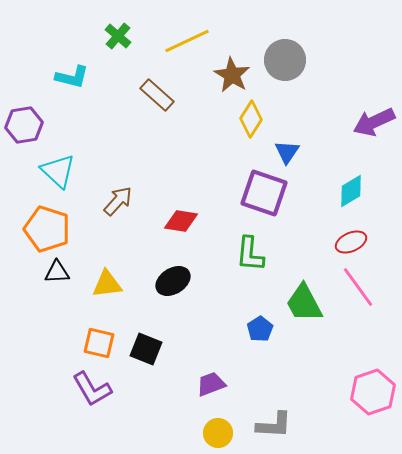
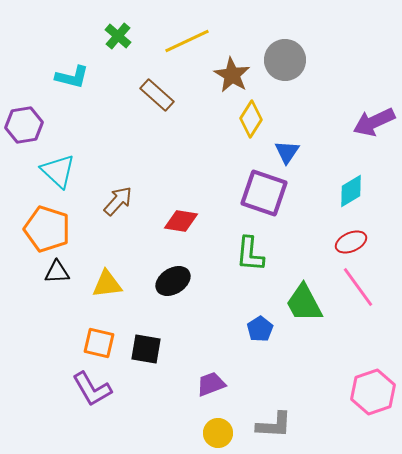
black square: rotated 12 degrees counterclockwise
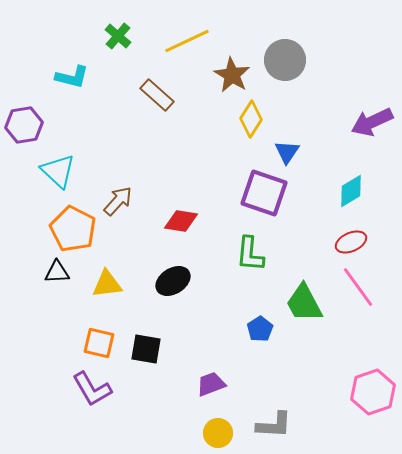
purple arrow: moved 2 px left
orange pentagon: moved 26 px right; rotated 9 degrees clockwise
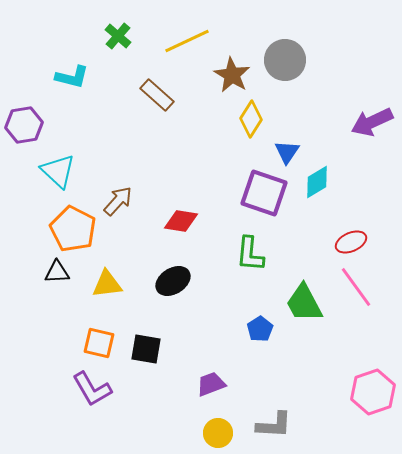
cyan diamond: moved 34 px left, 9 px up
pink line: moved 2 px left
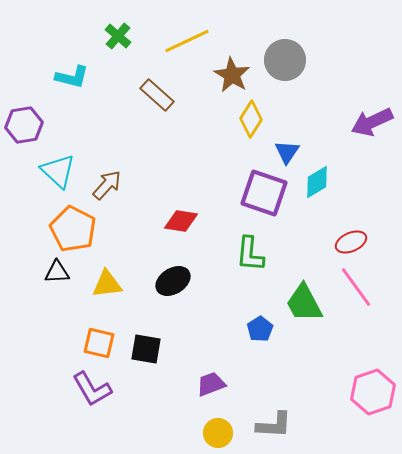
brown arrow: moved 11 px left, 16 px up
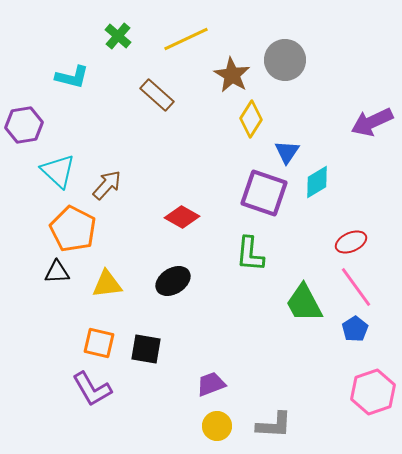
yellow line: moved 1 px left, 2 px up
red diamond: moved 1 px right, 4 px up; rotated 20 degrees clockwise
blue pentagon: moved 95 px right
yellow circle: moved 1 px left, 7 px up
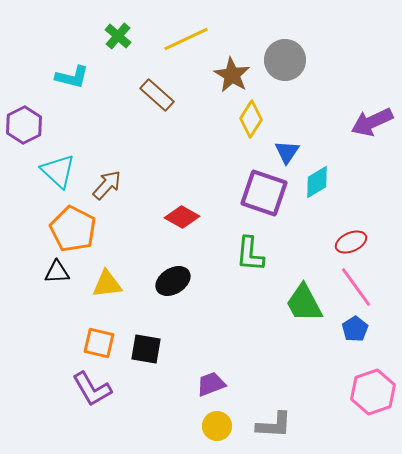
purple hexagon: rotated 18 degrees counterclockwise
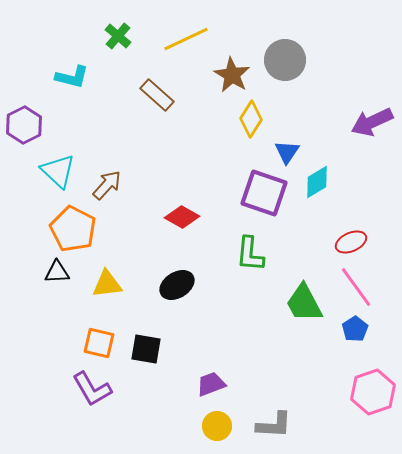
black ellipse: moved 4 px right, 4 px down
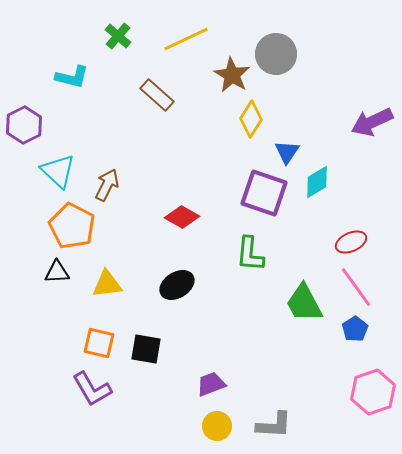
gray circle: moved 9 px left, 6 px up
brown arrow: rotated 16 degrees counterclockwise
orange pentagon: moved 1 px left, 3 px up
